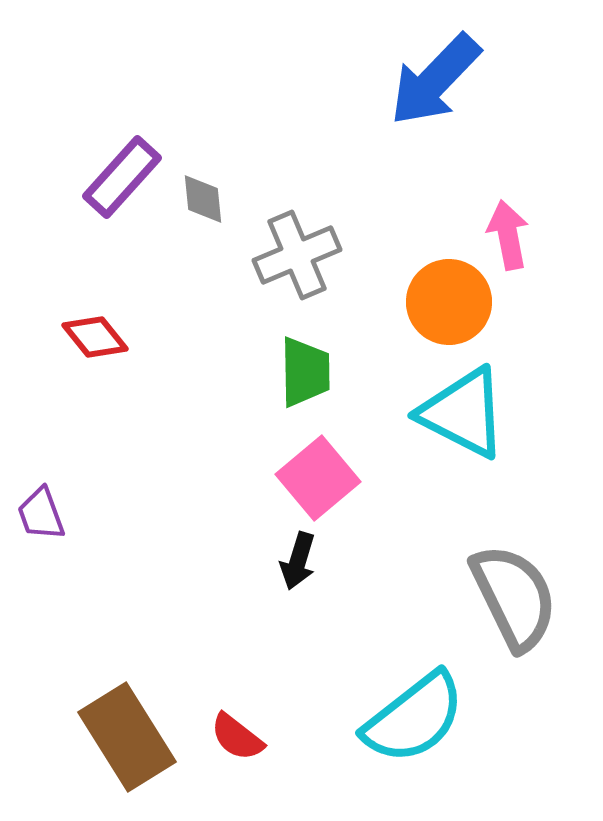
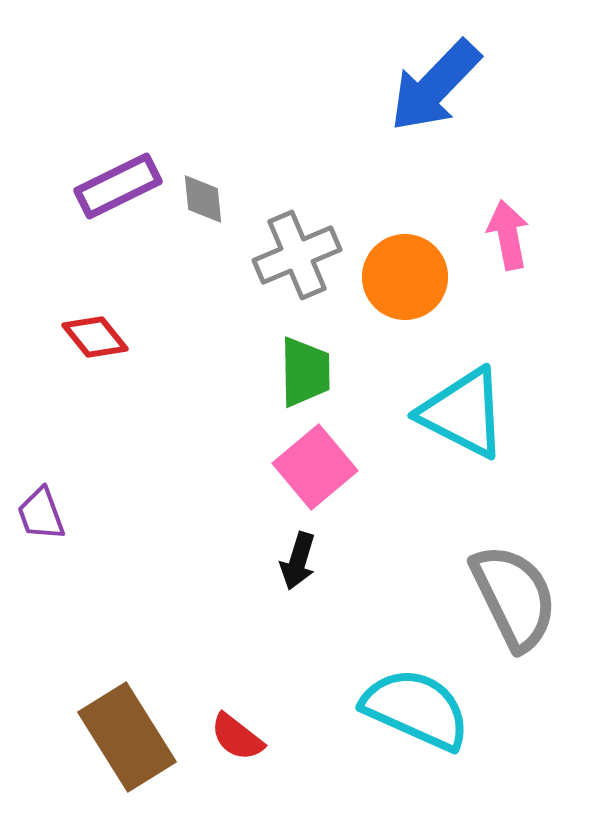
blue arrow: moved 6 px down
purple rectangle: moved 4 px left, 9 px down; rotated 22 degrees clockwise
orange circle: moved 44 px left, 25 px up
pink square: moved 3 px left, 11 px up
cyan semicircle: moved 2 px right, 9 px up; rotated 118 degrees counterclockwise
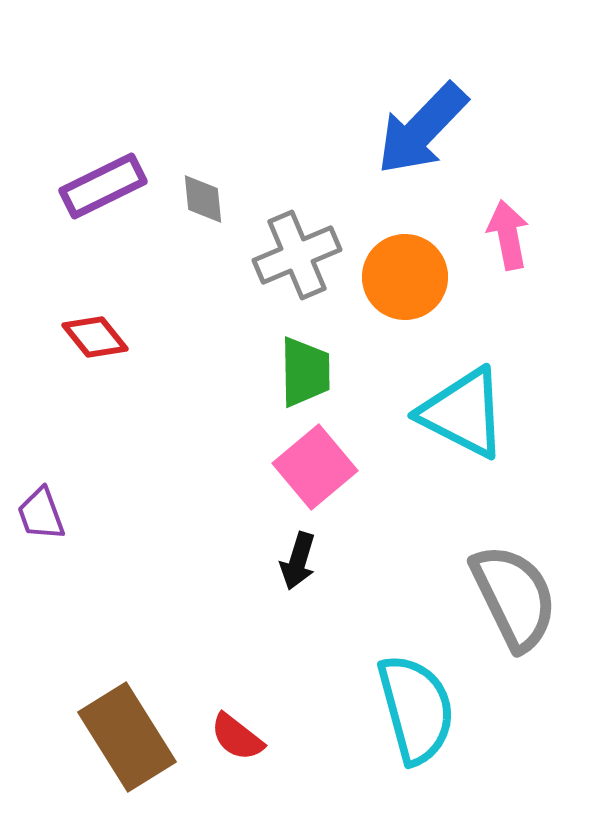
blue arrow: moved 13 px left, 43 px down
purple rectangle: moved 15 px left
cyan semicircle: rotated 51 degrees clockwise
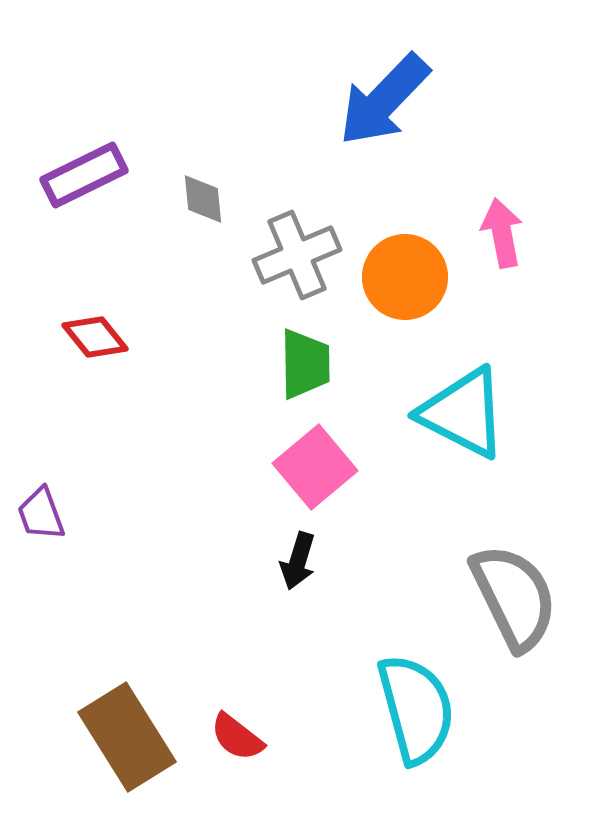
blue arrow: moved 38 px left, 29 px up
purple rectangle: moved 19 px left, 11 px up
pink arrow: moved 6 px left, 2 px up
green trapezoid: moved 8 px up
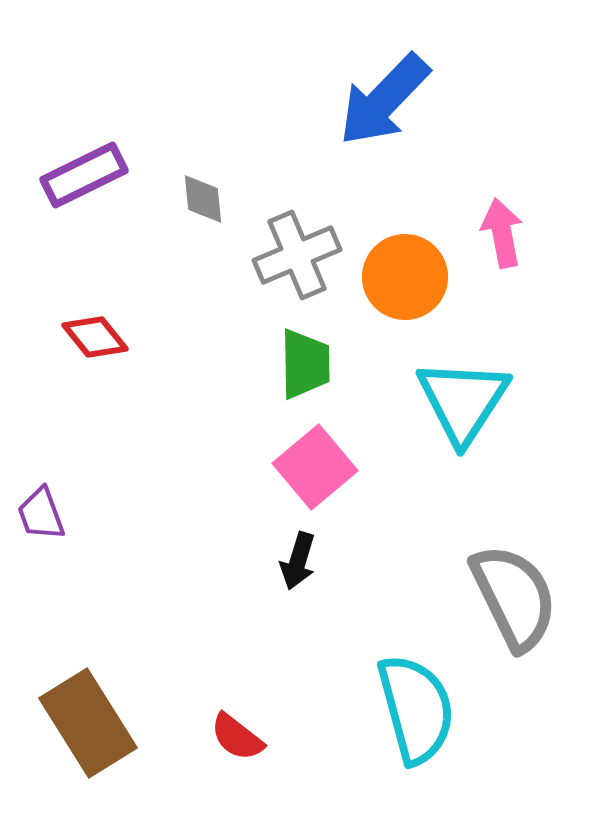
cyan triangle: moved 12 px up; rotated 36 degrees clockwise
brown rectangle: moved 39 px left, 14 px up
